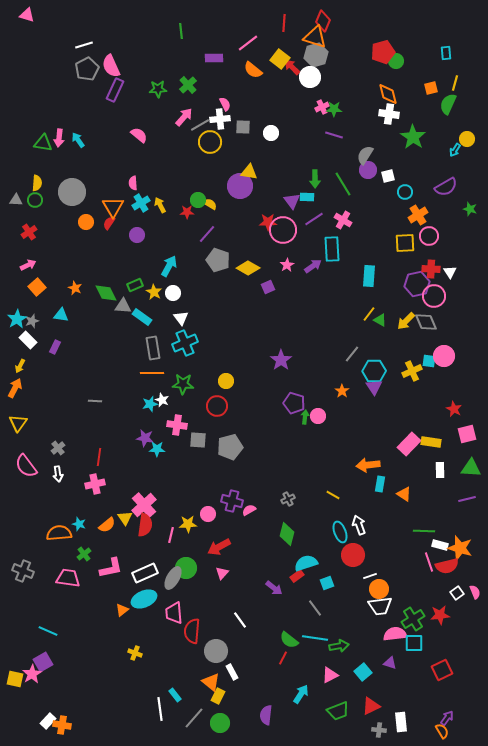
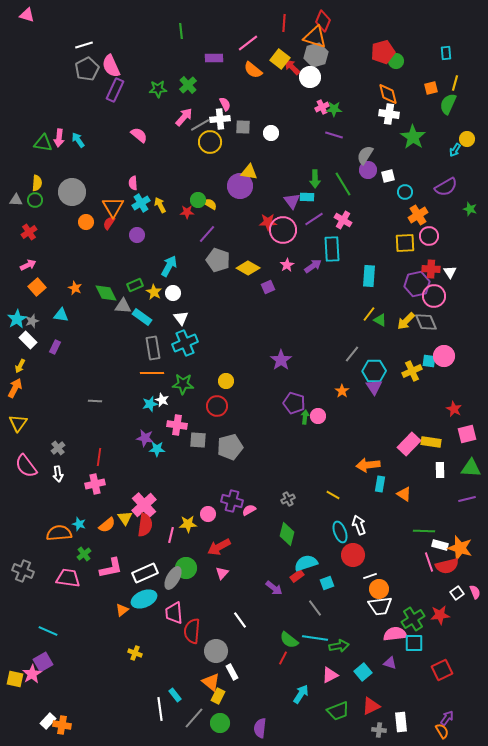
purple semicircle at (266, 715): moved 6 px left, 13 px down
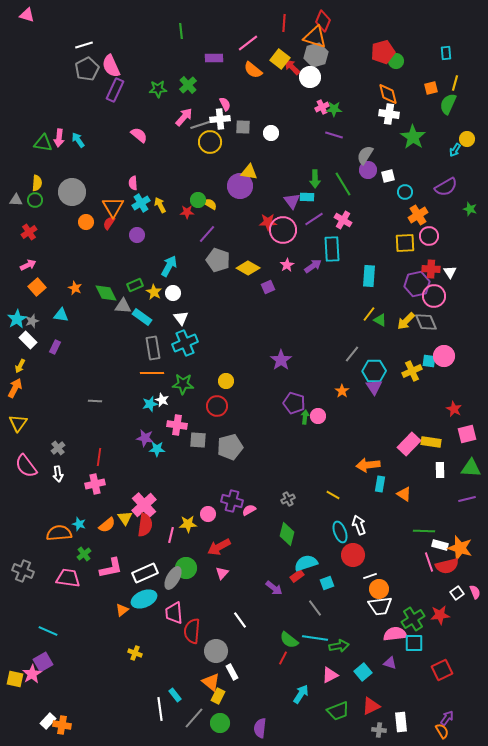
gray line at (200, 125): rotated 12 degrees clockwise
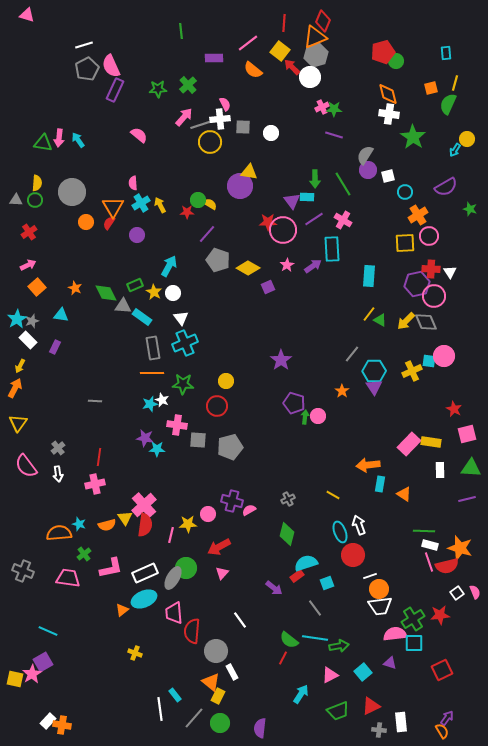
orange triangle at (315, 37): rotated 40 degrees counterclockwise
yellow square at (280, 59): moved 8 px up
orange semicircle at (107, 525): rotated 24 degrees clockwise
white rectangle at (440, 545): moved 10 px left
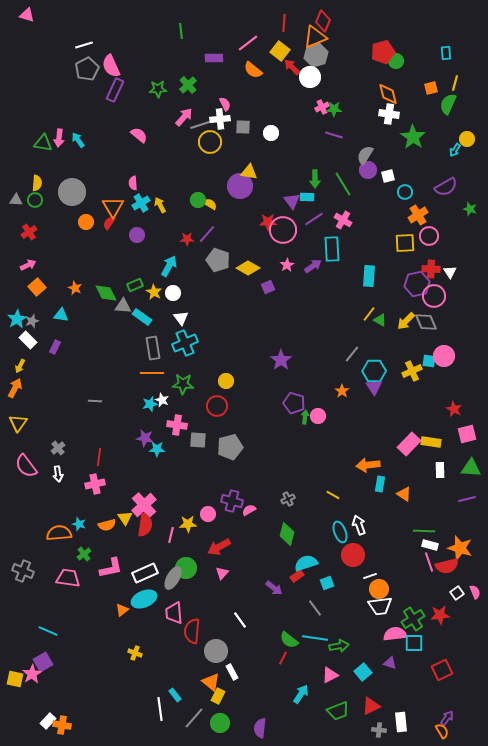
red star at (187, 212): moved 27 px down
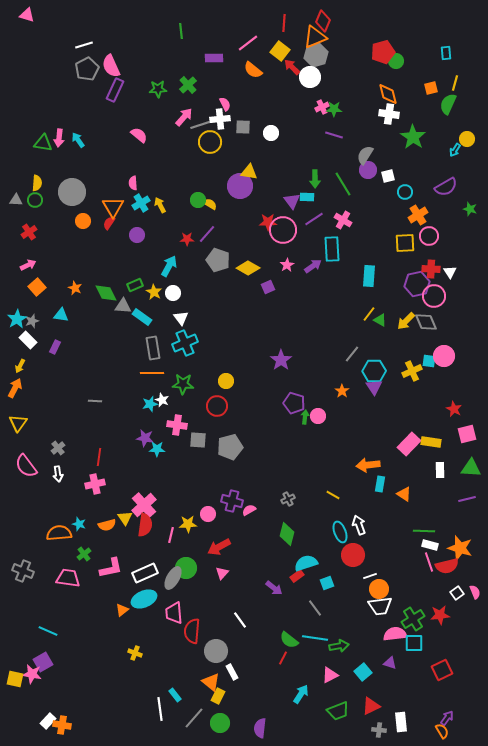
orange circle at (86, 222): moved 3 px left, 1 px up
pink star at (32, 674): rotated 30 degrees counterclockwise
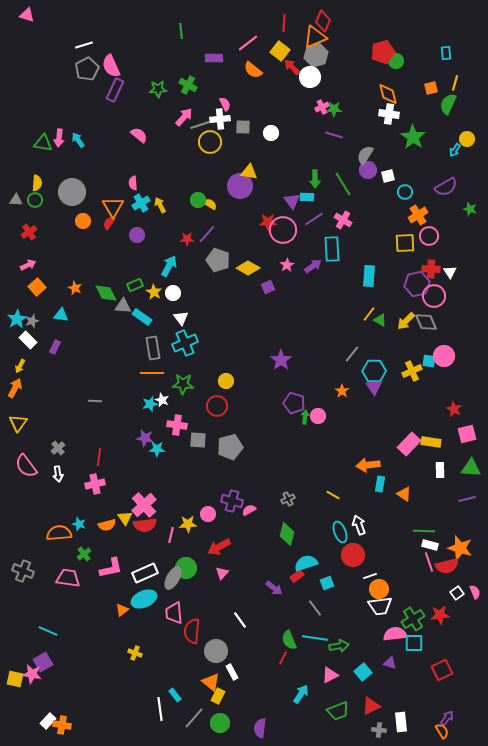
green cross at (188, 85): rotated 18 degrees counterclockwise
red semicircle at (145, 525): rotated 75 degrees clockwise
green semicircle at (289, 640): rotated 30 degrees clockwise
